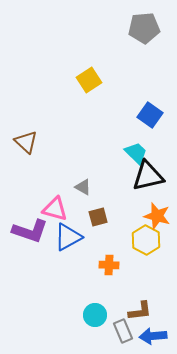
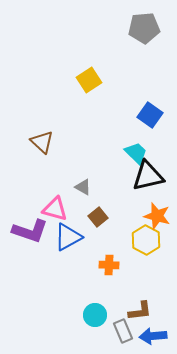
brown triangle: moved 16 px right
brown square: rotated 24 degrees counterclockwise
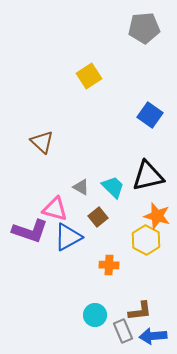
yellow square: moved 4 px up
cyan trapezoid: moved 23 px left, 34 px down
gray triangle: moved 2 px left
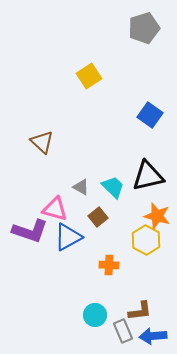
gray pentagon: rotated 12 degrees counterclockwise
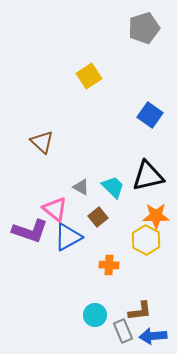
pink triangle: rotated 24 degrees clockwise
orange star: moved 1 px left; rotated 16 degrees counterclockwise
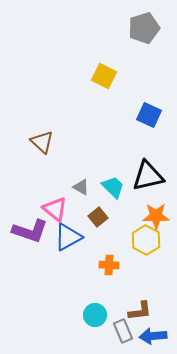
yellow square: moved 15 px right; rotated 30 degrees counterclockwise
blue square: moved 1 px left; rotated 10 degrees counterclockwise
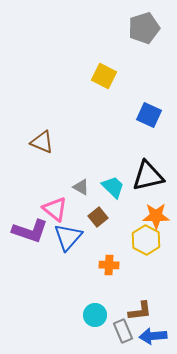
brown triangle: rotated 20 degrees counterclockwise
blue triangle: rotated 20 degrees counterclockwise
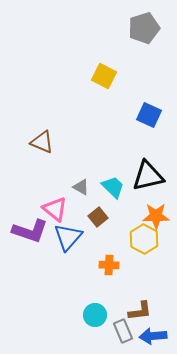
yellow hexagon: moved 2 px left, 1 px up
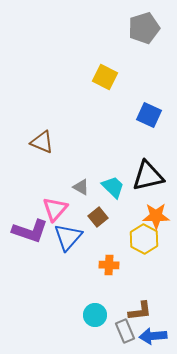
yellow square: moved 1 px right, 1 px down
pink triangle: rotated 32 degrees clockwise
gray rectangle: moved 2 px right
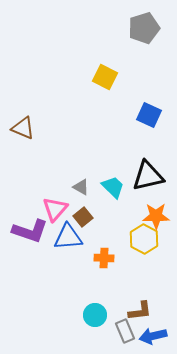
brown triangle: moved 19 px left, 14 px up
brown square: moved 15 px left
blue triangle: rotated 44 degrees clockwise
orange cross: moved 5 px left, 7 px up
blue arrow: rotated 8 degrees counterclockwise
